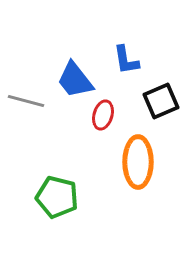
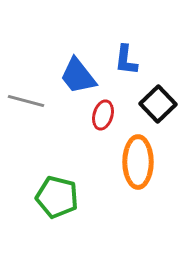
blue L-shape: rotated 16 degrees clockwise
blue trapezoid: moved 3 px right, 4 px up
black square: moved 3 px left, 3 px down; rotated 21 degrees counterclockwise
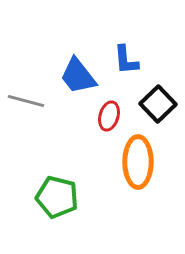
blue L-shape: rotated 12 degrees counterclockwise
red ellipse: moved 6 px right, 1 px down
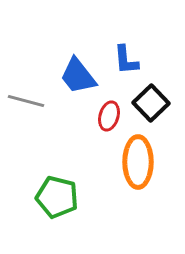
black square: moved 7 px left, 1 px up
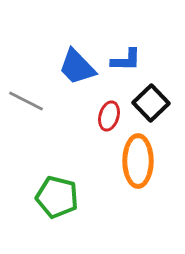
blue L-shape: rotated 84 degrees counterclockwise
blue trapezoid: moved 1 px left, 9 px up; rotated 6 degrees counterclockwise
gray line: rotated 12 degrees clockwise
orange ellipse: moved 1 px up
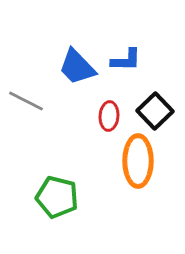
black square: moved 4 px right, 8 px down
red ellipse: rotated 12 degrees counterclockwise
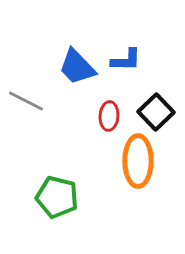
black square: moved 1 px right, 1 px down
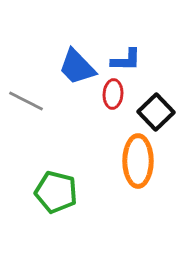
red ellipse: moved 4 px right, 22 px up
green pentagon: moved 1 px left, 5 px up
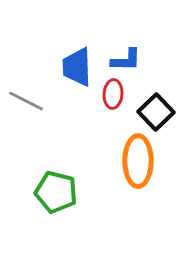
blue trapezoid: rotated 42 degrees clockwise
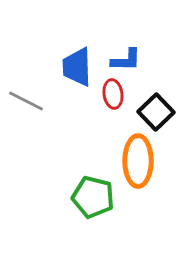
red ellipse: rotated 12 degrees counterclockwise
green pentagon: moved 37 px right, 5 px down
